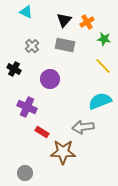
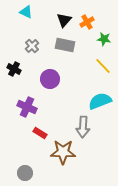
gray arrow: rotated 80 degrees counterclockwise
red rectangle: moved 2 px left, 1 px down
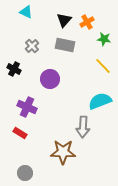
red rectangle: moved 20 px left
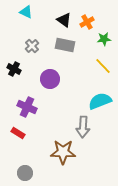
black triangle: rotated 35 degrees counterclockwise
green star: rotated 16 degrees counterclockwise
red rectangle: moved 2 px left
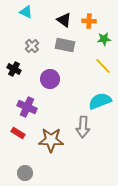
orange cross: moved 2 px right, 1 px up; rotated 32 degrees clockwise
brown star: moved 12 px left, 12 px up
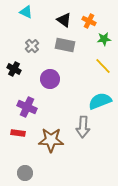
orange cross: rotated 24 degrees clockwise
red rectangle: rotated 24 degrees counterclockwise
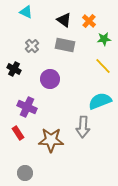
orange cross: rotated 16 degrees clockwise
red rectangle: rotated 48 degrees clockwise
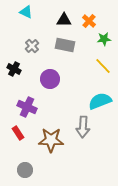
black triangle: rotated 35 degrees counterclockwise
gray circle: moved 3 px up
